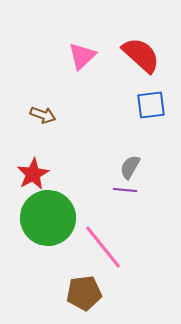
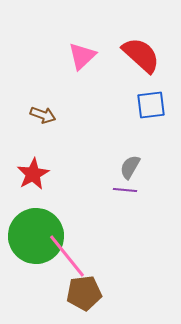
green circle: moved 12 px left, 18 px down
pink line: moved 36 px left, 9 px down
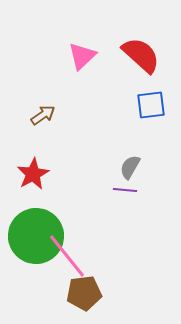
brown arrow: rotated 55 degrees counterclockwise
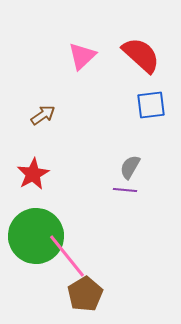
brown pentagon: moved 1 px right, 1 px down; rotated 24 degrees counterclockwise
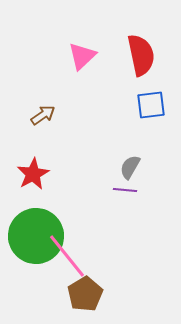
red semicircle: rotated 36 degrees clockwise
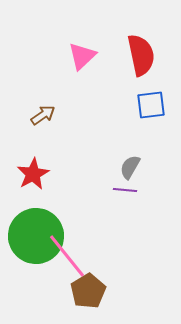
brown pentagon: moved 3 px right, 3 px up
